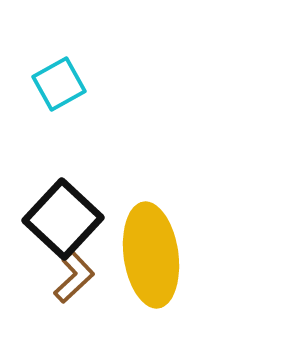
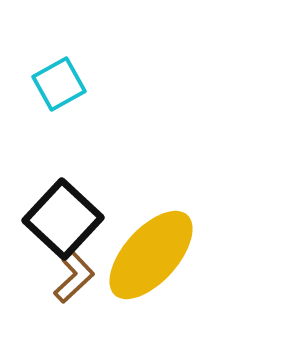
yellow ellipse: rotated 50 degrees clockwise
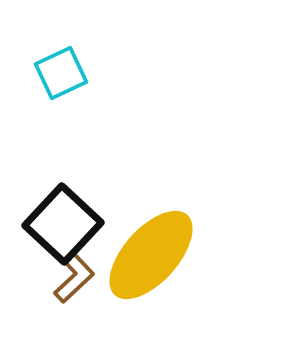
cyan square: moved 2 px right, 11 px up; rotated 4 degrees clockwise
black square: moved 5 px down
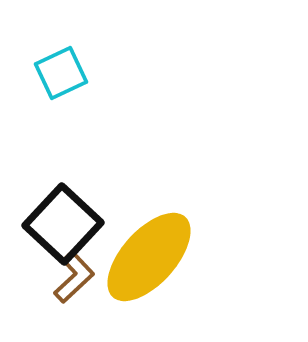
yellow ellipse: moved 2 px left, 2 px down
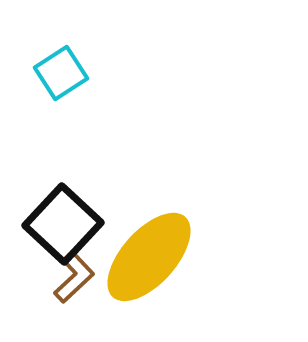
cyan square: rotated 8 degrees counterclockwise
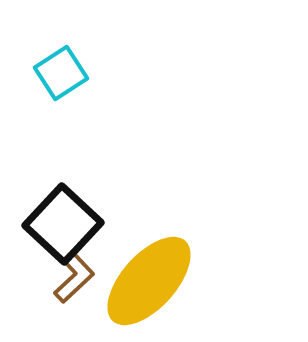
yellow ellipse: moved 24 px down
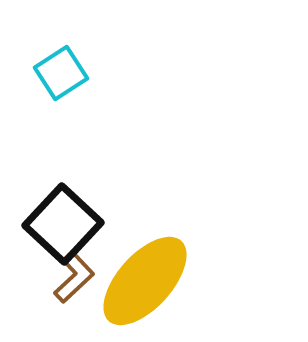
yellow ellipse: moved 4 px left
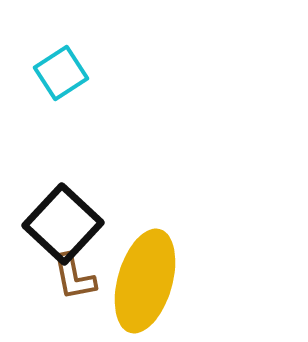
brown L-shape: rotated 122 degrees clockwise
yellow ellipse: rotated 26 degrees counterclockwise
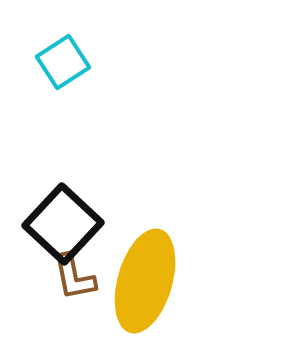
cyan square: moved 2 px right, 11 px up
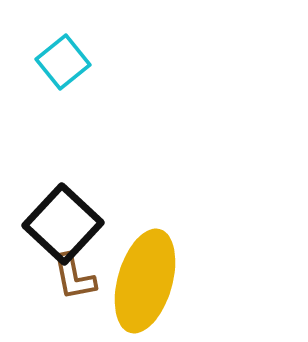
cyan square: rotated 6 degrees counterclockwise
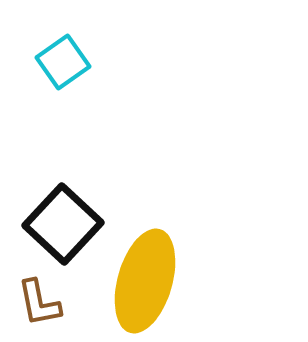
cyan square: rotated 4 degrees clockwise
brown L-shape: moved 35 px left, 26 px down
